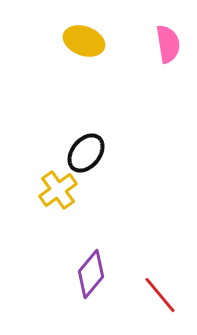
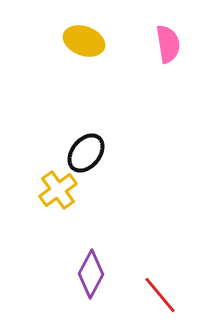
purple diamond: rotated 12 degrees counterclockwise
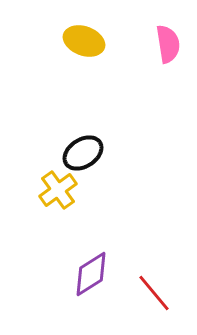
black ellipse: moved 3 px left; rotated 18 degrees clockwise
purple diamond: rotated 30 degrees clockwise
red line: moved 6 px left, 2 px up
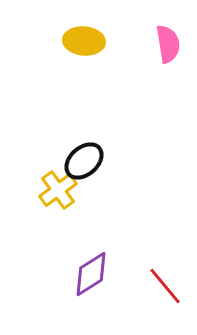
yellow ellipse: rotated 15 degrees counterclockwise
black ellipse: moved 1 px right, 8 px down; rotated 9 degrees counterclockwise
red line: moved 11 px right, 7 px up
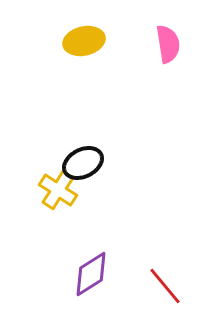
yellow ellipse: rotated 18 degrees counterclockwise
black ellipse: moved 1 px left, 2 px down; rotated 15 degrees clockwise
yellow cross: rotated 21 degrees counterclockwise
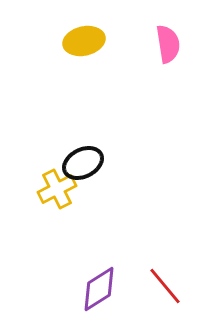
yellow cross: moved 1 px left, 1 px up; rotated 30 degrees clockwise
purple diamond: moved 8 px right, 15 px down
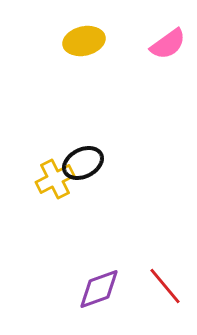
pink semicircle: rotated 63 degrees clockwise
yellow cross: moved 2 px left, 10 px up
purple diamond: rotated 12 degrees clockwise
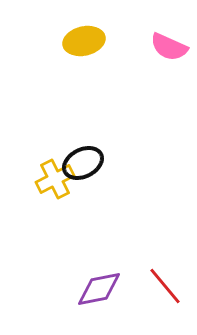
pink semicircle: moved 1 px right, 3 px down; rotated 60 degrees clockwise
purple diamond: rotated 9 degrees clockwise
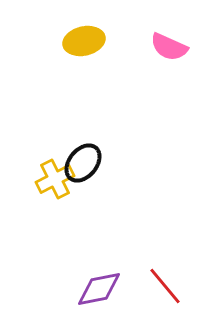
black ellipse: rotated 24 degrees counterclockwise
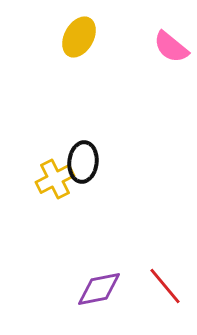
yellow ellipse: moved 5 px left, 4 px up; rotated 48 degrees counterclockwise
pink semicircle: moved 2 px right; rotated 15 degrees clockwise
black ellipse: moved 1 px up; rotated 33 degrees counterclockwise
